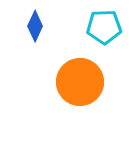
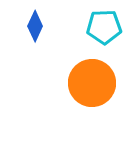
orange circle: moved 12 px right, 1 px down
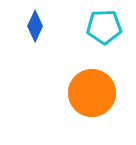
orange circle: moved 10 px down
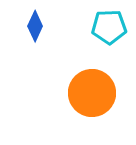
cyan pentagon: moved 5 px right
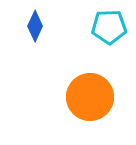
orange circle: moved 2 px left, 4 px down
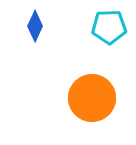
orange circle: moved 2 px right, 1 px down
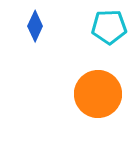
orange circle: moved 6 px right, 4 px up
